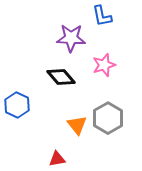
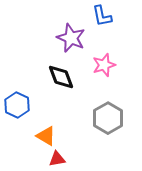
purple star: rotated 20 degrees clockwise
black diamond: rotated 20 degrees clockwise
orange triangle: moved 31 px left, 11 px down; rotated 20 degrees counterclockwise
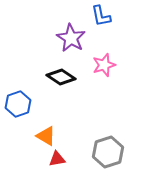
blue L-shape: moved 1 px left
purple star: rotated 8 degrees clockwise
black diamond: rotated 36 degrees counterclockwise
blue hexagon: moved 1 px right, 1 px up; rotated 15 degrees clockwise
gray hexagon: moved 34 px down; rotated 12 degrees clockwise
